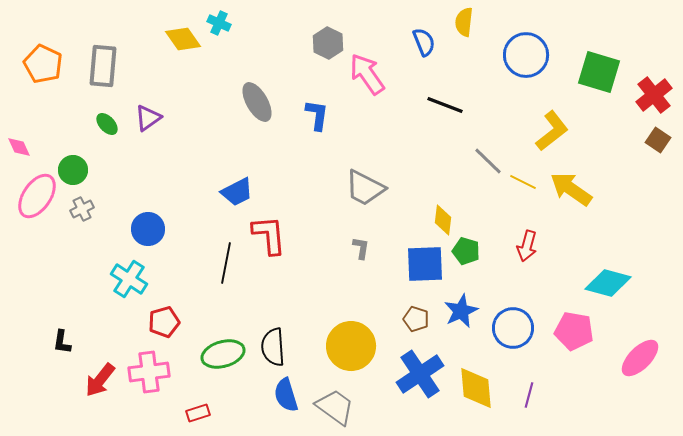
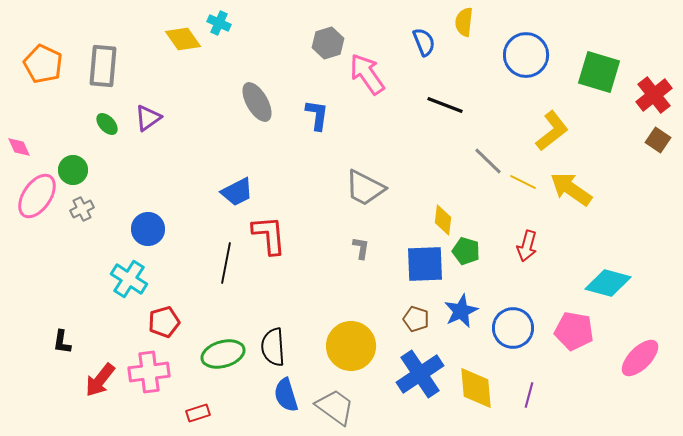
gray hexagon at (328, 43): rotated 16 degrees clockwise
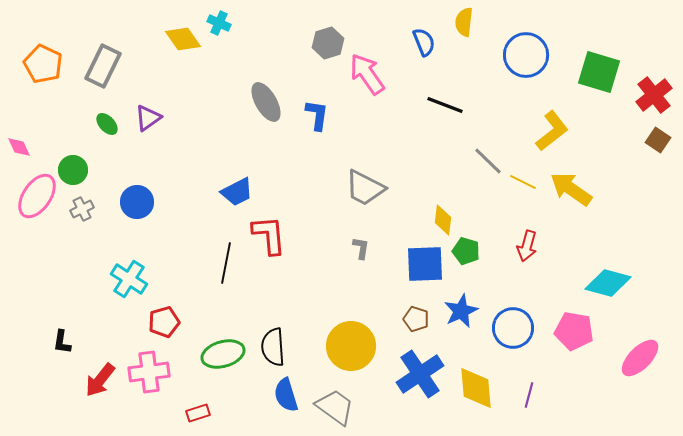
gray rectangle at (103, 66): rotated 21 degrees clockwise
gray ellipse at (257, 102): moved 9 px right
blue circle at (148, 229): moved 11 px left, 27 px up
